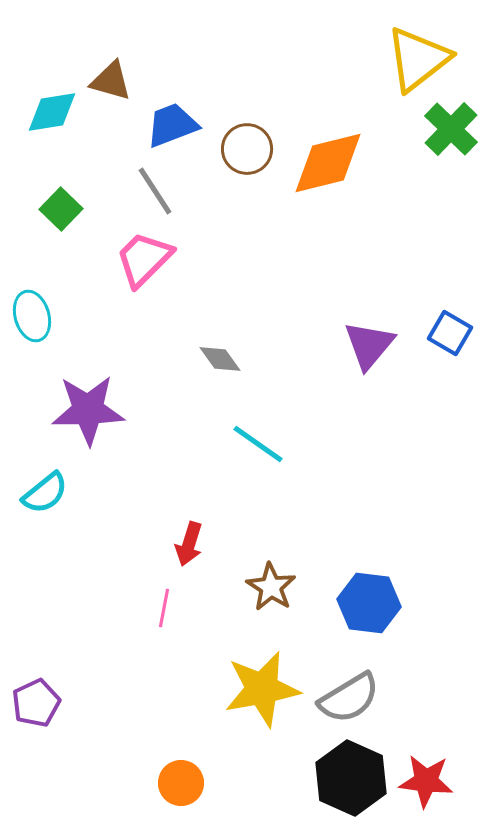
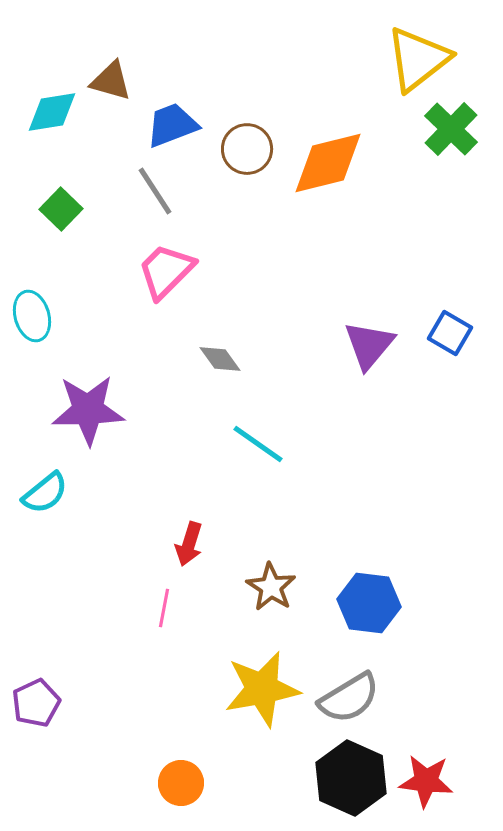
pink trapezoid: moved 22 px right, 12 px down
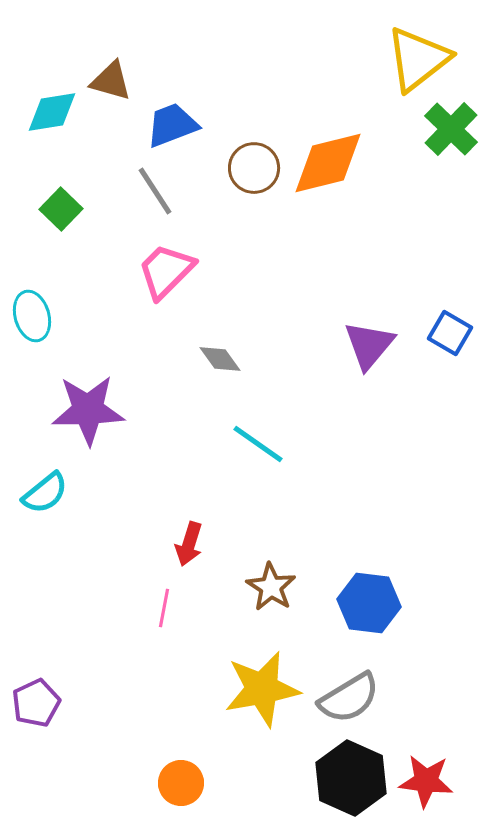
brown circle: moved 7 px right, 19 px down
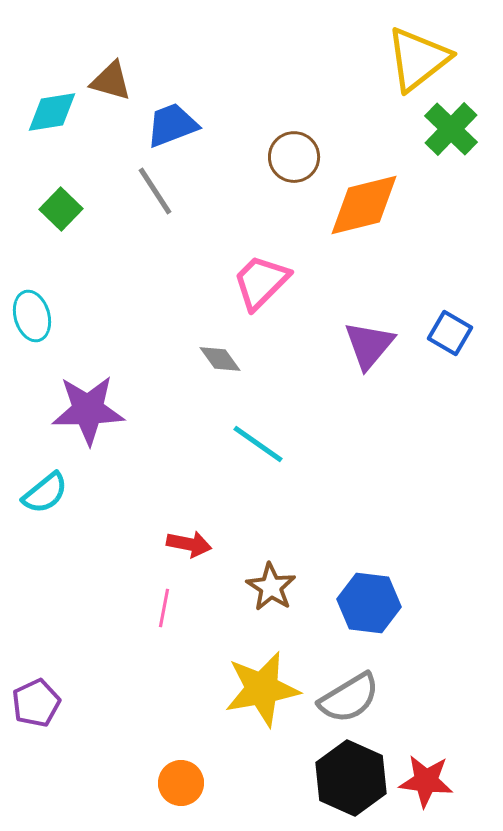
orange diamond: moved 36 px right, 42 px down
brown circle: moved 40 px right, 11 px up
pink trapezoid: moved 95 px right, 11 px down
red arrow: rotated 96 degrees counterclockwise
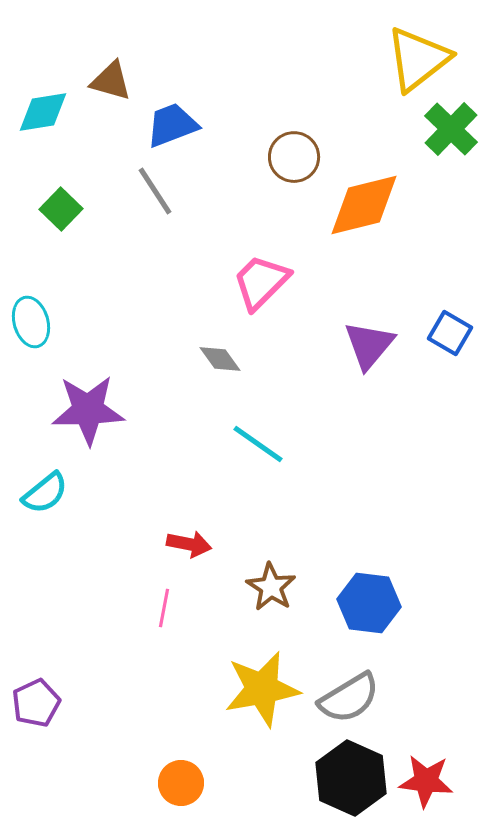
cyan diamond: moved 9 px left
cyan ellipse: moved 1 px left, 6 px down
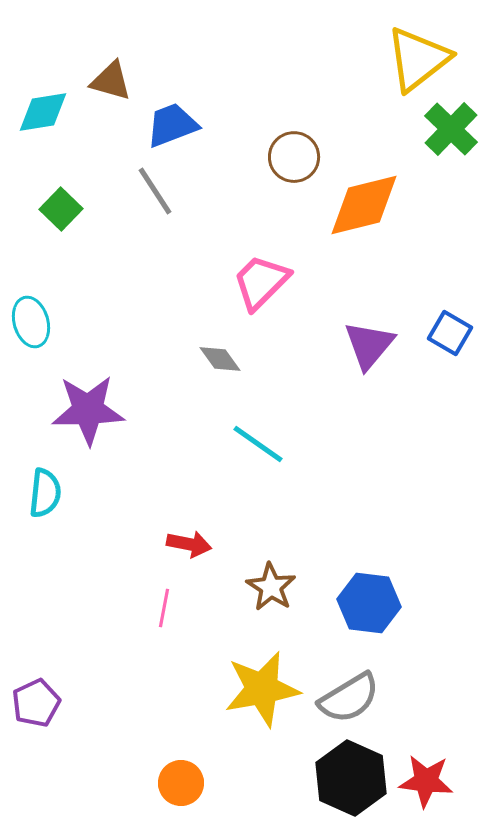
cyan semicircle: rotated 45 degrees counterclockwise
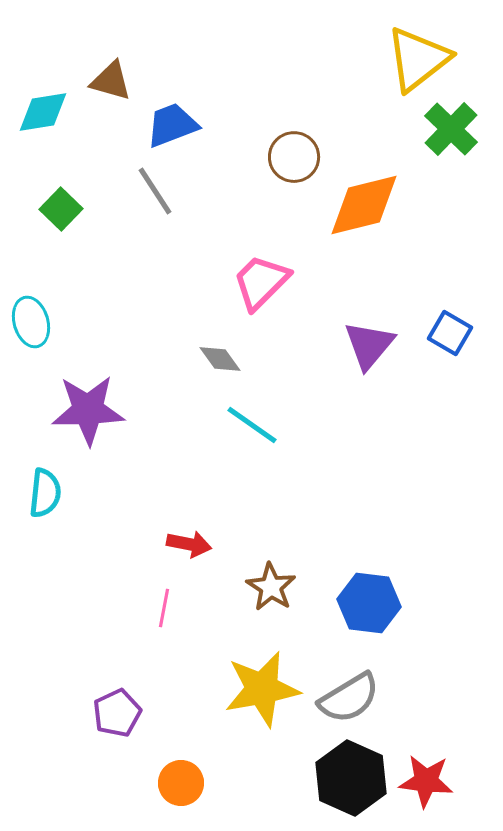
cyan line: moved 6 px left, 19 px up
purple pentagon: moved 81 px right, 10 px down
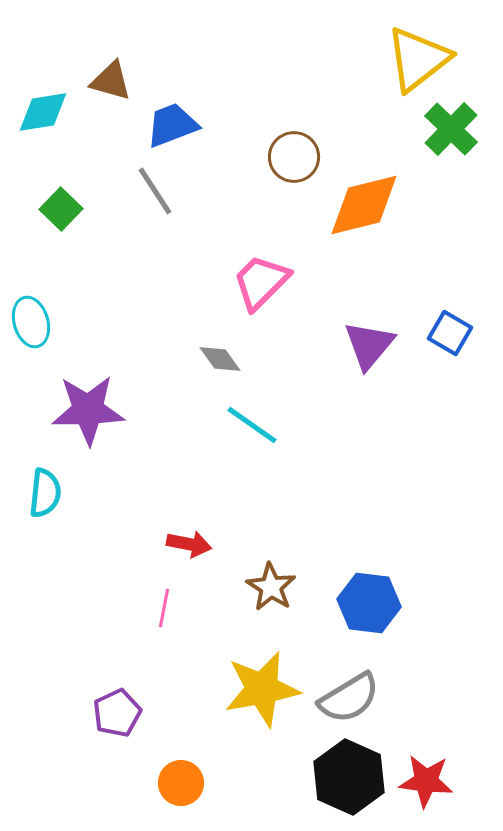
black hexagon: moved 2 px left, 1 px up
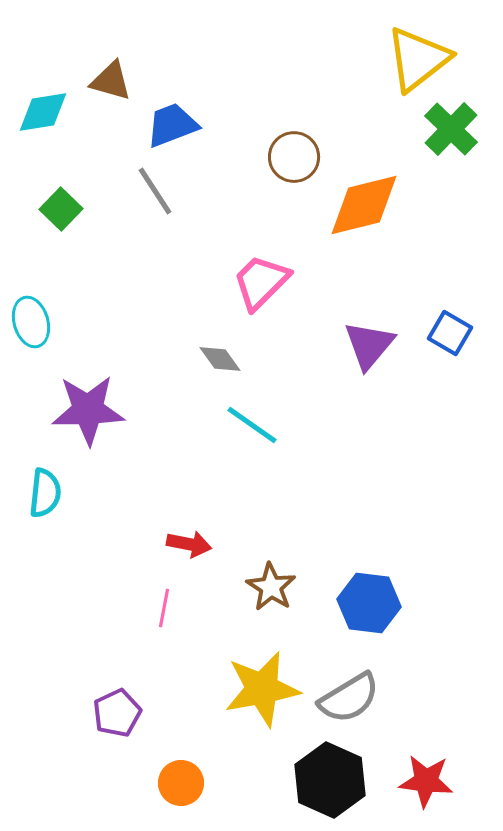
black hexagon: moved 19 px left, 3 px down
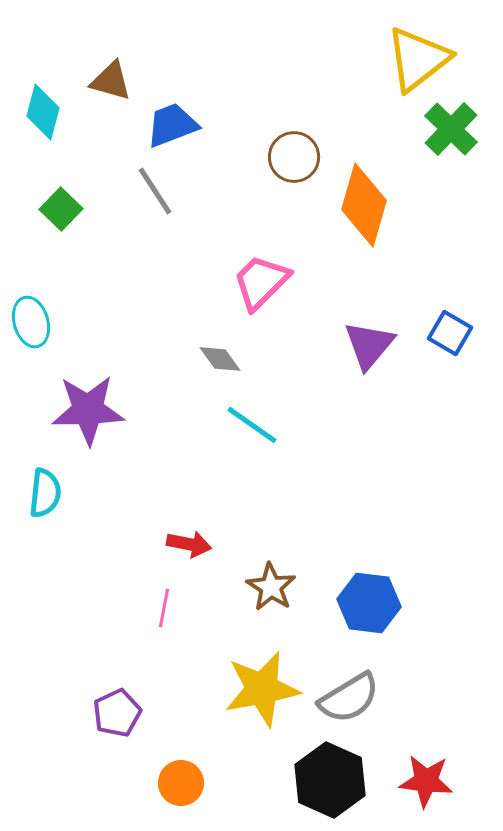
cyan diamond: rotated 66 degrees counterclockwise
orange diamond: rotated 60 degrees counterclockwise
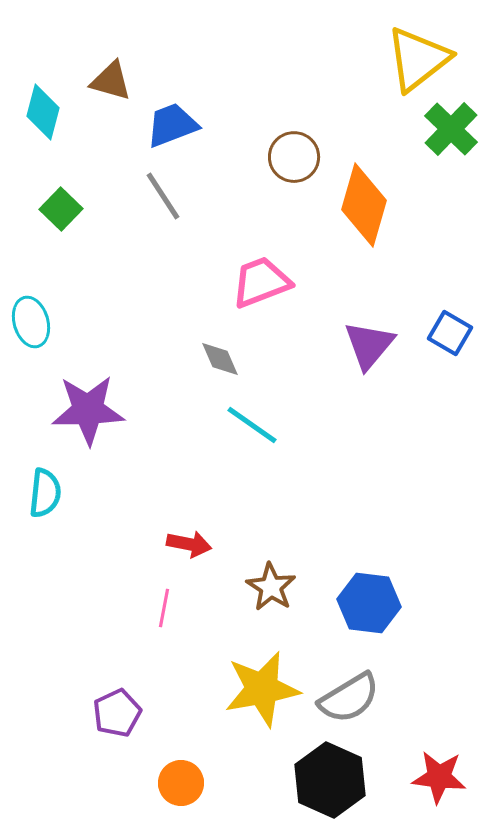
gray line: moved 8 px right, 5 px down
pink trapezoid: rotated 24 degrees clockwise
gray diamond: rotated 12 degrees clockwise
red star: moved 13 px right, 4 px up
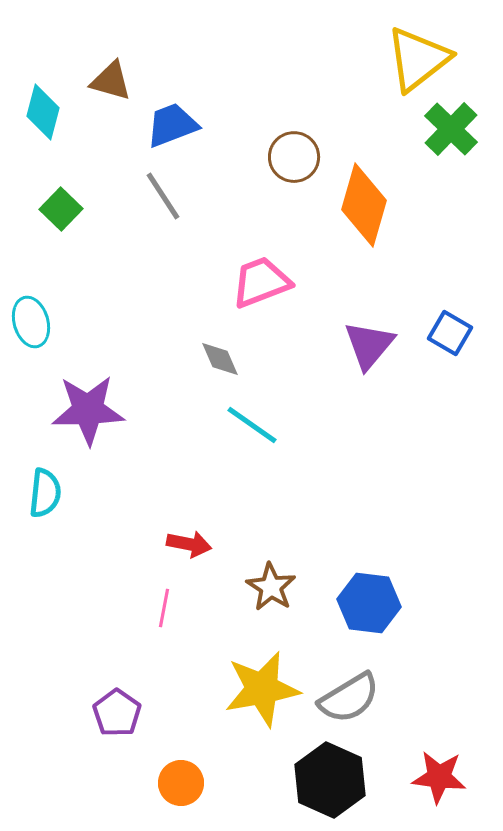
purple pentagon: rotated 12 degrees counterclockwise
